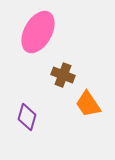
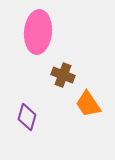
pink ellipse: rotated 24 degrees counterclockwise
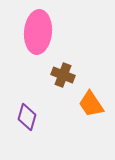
orange trapezoid: moved 3 px right
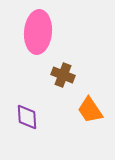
orange trapezoid: moved 1 px left, 6 px down
purple diamond: rotated 20 degrees counterclockwise
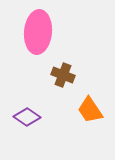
purple diamond: rotated 52 degrees counterclockwise
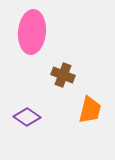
pink ellipse: moved 6 px left
orange trapezoid: rotated 132 degrees counterclockwise
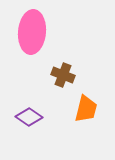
orange trapezoid: moved 4 px left, 1 px up
purple diamond: moved 2 px right
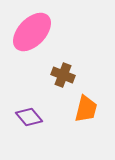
pink ellipse: rotated 39 degrees clockwise
purple diamond: rotated 16 degrees clockwise
